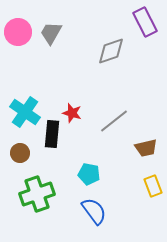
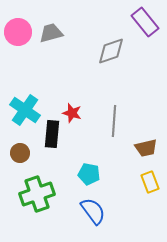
purple rectangle: rotated 12 degrees counterclockwise
gray trapezoid: rotated 45 degrees clockwise
cyan cross: moved 2 px up
gray line: rotated 48 degrees counterclockwise
yellow rectangle: moved 3 px left, 4 px up
blue semicircle: moved 1 px left
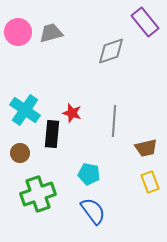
green cross: moved 1 px right
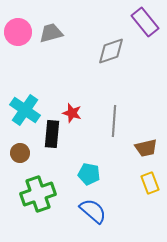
yellow rectangle: moved 1 px down
blue semicircle: rotated 12 degrees counterclockwise
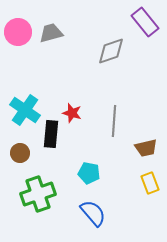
black rectangle: moved 1 px left
cyan pentagon: moved 1 px up
blue semicircle: moved 2 px down; rotated 8 degrees clockwise
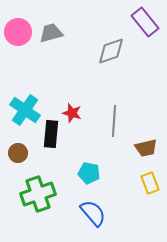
brown circle: moved 2 px left
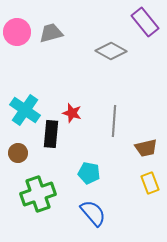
pink circle: moved 1 px left
gray diamond: rotated 48 degrees clockwise
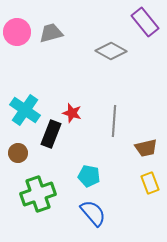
black rectangle: rotated 16 degrees clockwise
cyan pentagon: moved 3 px down
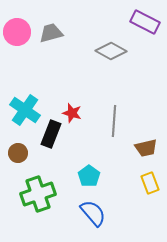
purple rectangle: rotated 24 degrees counterclockwise
cyan pentagon: rotated 25 degrees clockwise
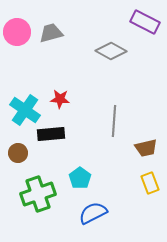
red star: moved 12 px left, 14 px up; rotated 12 degrees counterclockwise
black rectangle: rotated 64 degrees clockwise
cyan pentagon: moved 9 px left, 2 px down
blue semicircle: rotated 76 degrees counterclockwise
